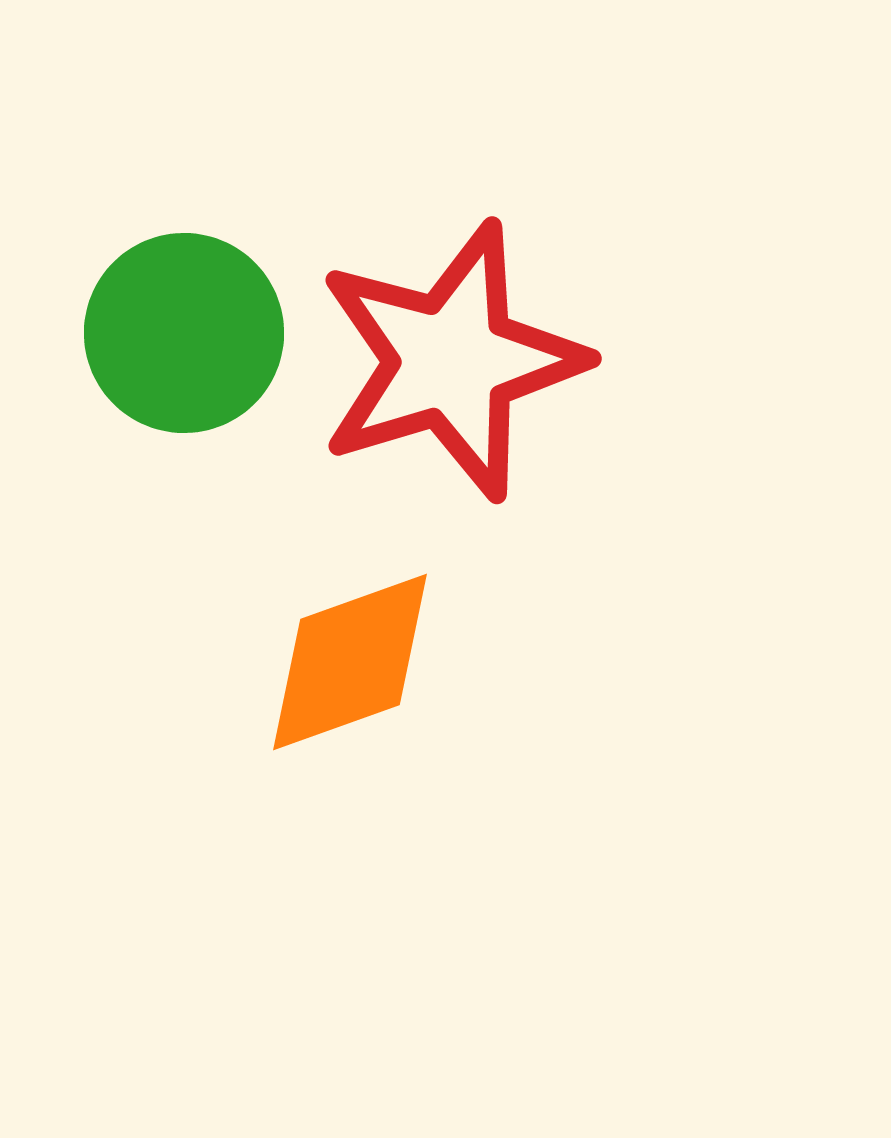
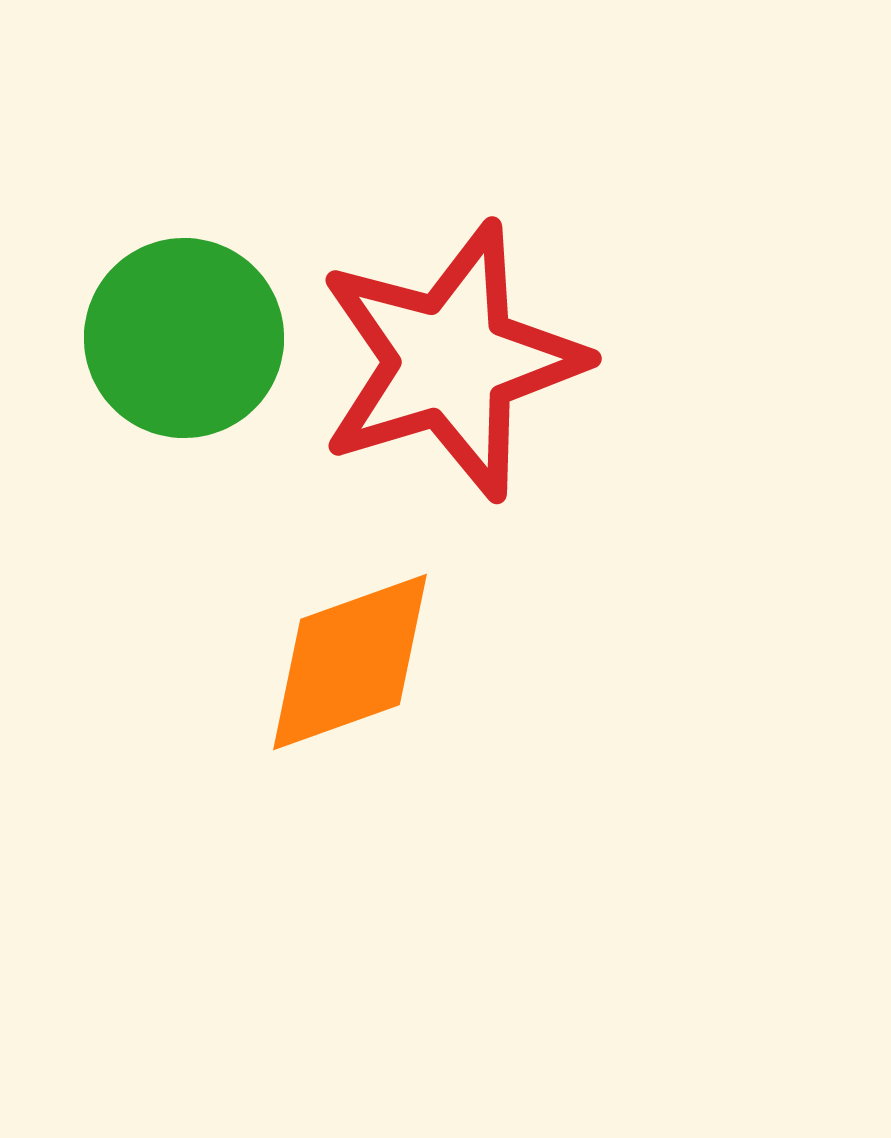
green circle: moved 5 px down
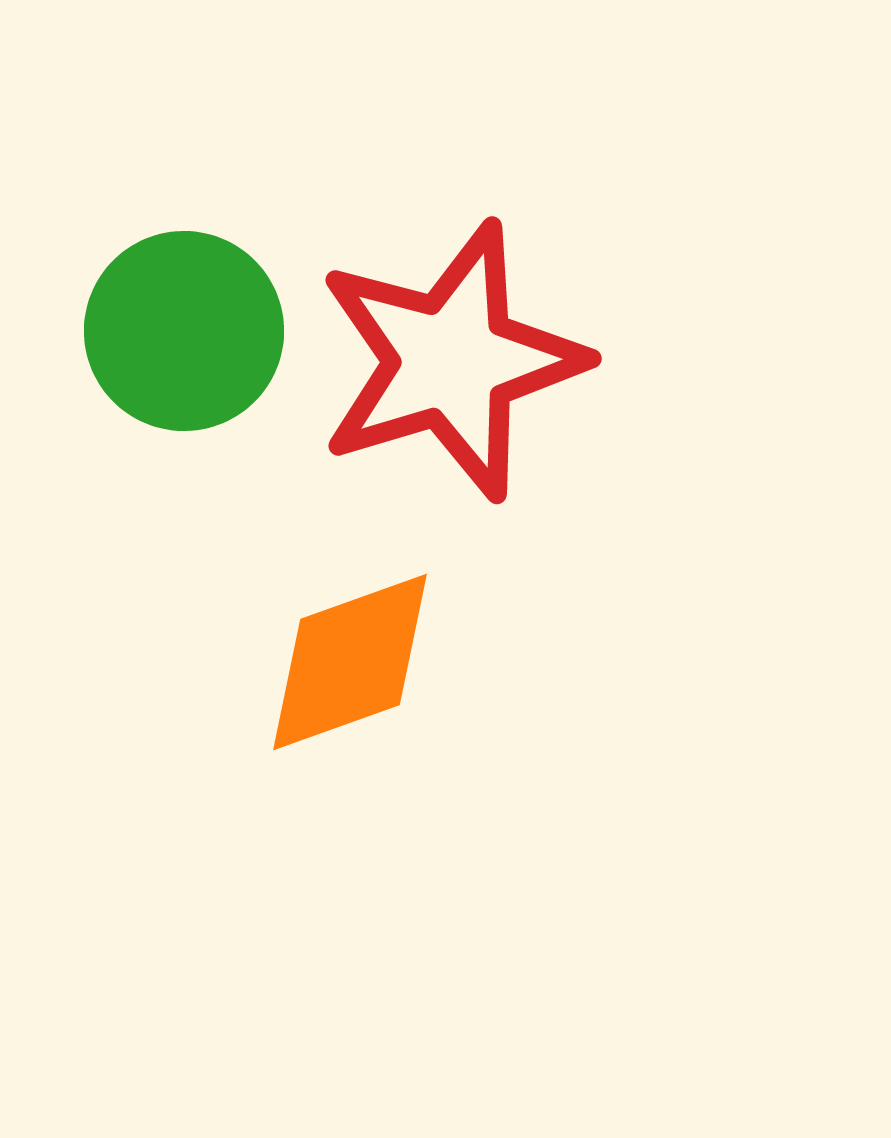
green circle: moved 7 px up
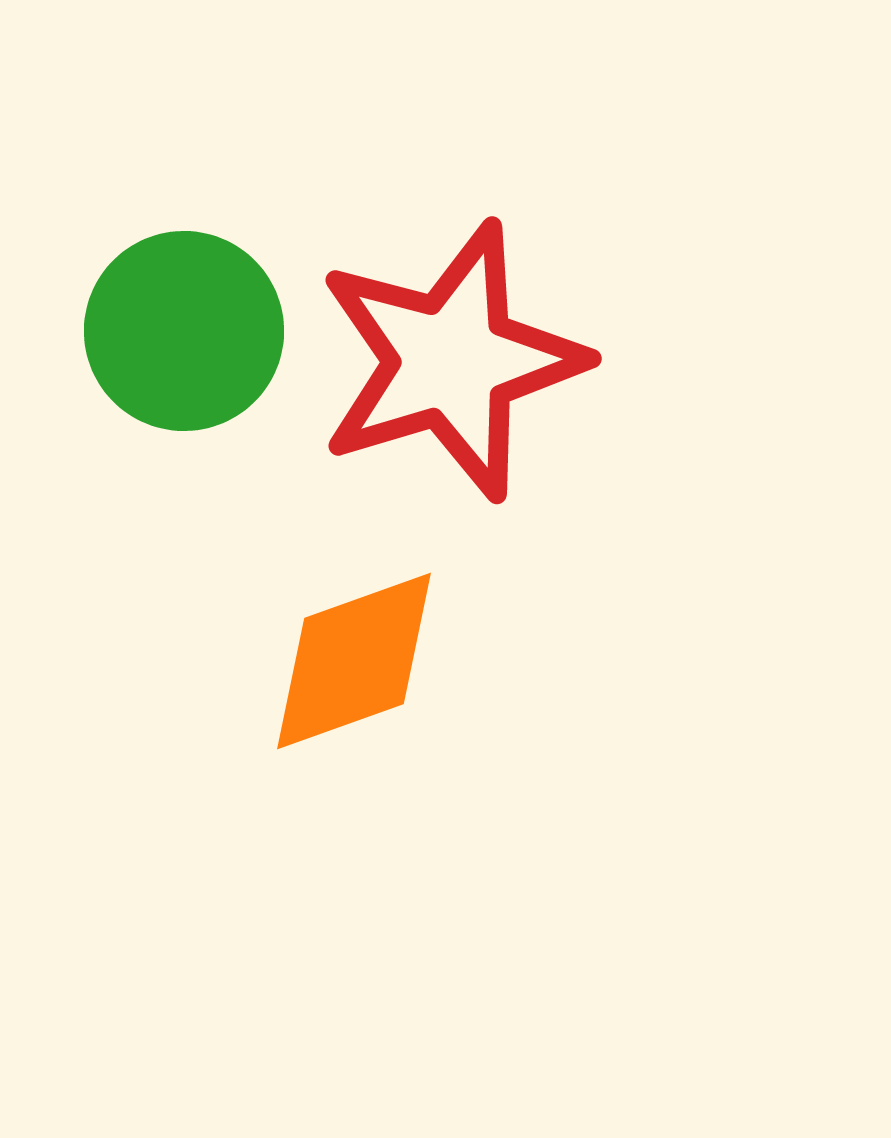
orange diamond: moved 4 px right, 1 px up
